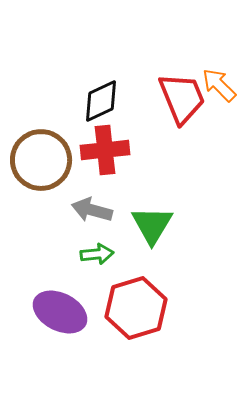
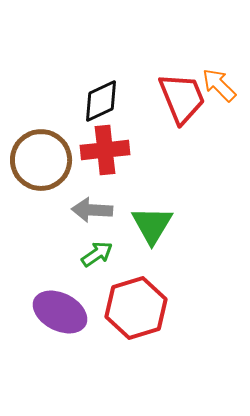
gray arrow: rotated 12 degrees counterclockwise
green arrow: rotated 28 degrees counterclockwise
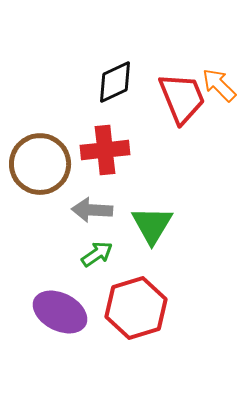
black diamond: moved 14 px right, 19 px up
brown circle: moved 1 px left, 4 px down
